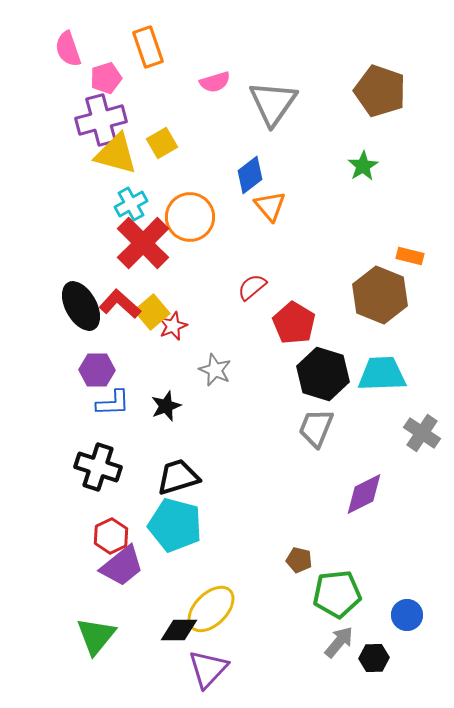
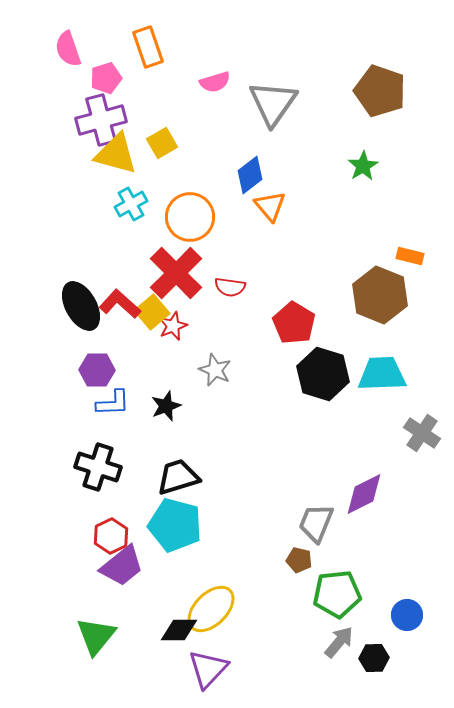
red cross at (143, 243): moved 33 px right, 30 px down
red semicircle at (252, 287): moved 22 px left; rotated 132 degrees counterclockwise
gray trapezoid at (316, 428): moved 95 px down
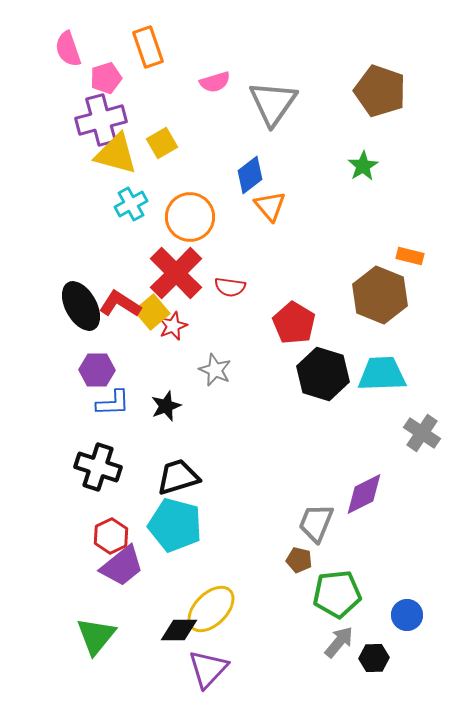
red L-shape at (120, 304): rotated 9 degrees counterclockwise
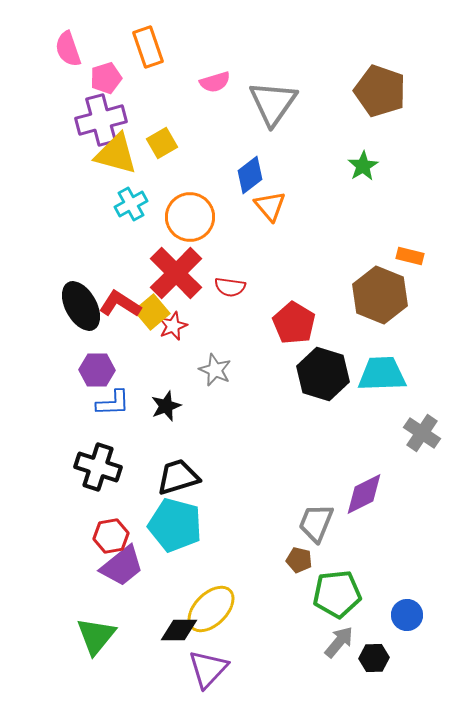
red hexagon at (111, 536): rotated 16 degrees clockwise
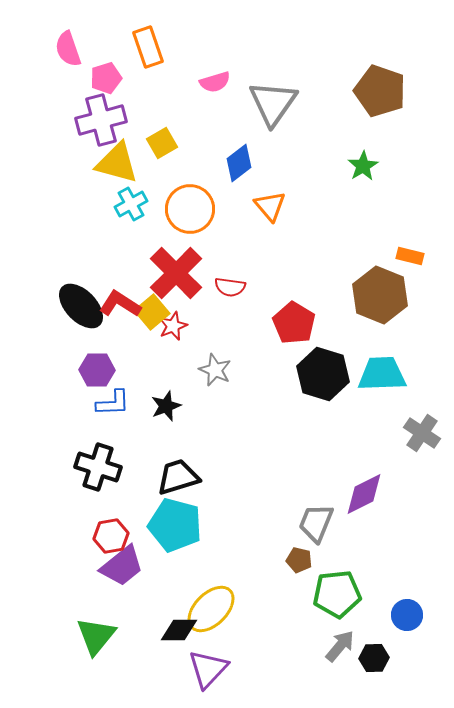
yellow triangle at (116, 154): moved 1 px right, 9 px down
blue diamond at (250, 175): moved 11 px left, 12 px up
orange circle at (190, 217): moved 8 px up
black ellipse at (81, 306): rotated 15 degrees counterclockwise
gray arrow at (339, 642): moved 1 px right, 4 px down
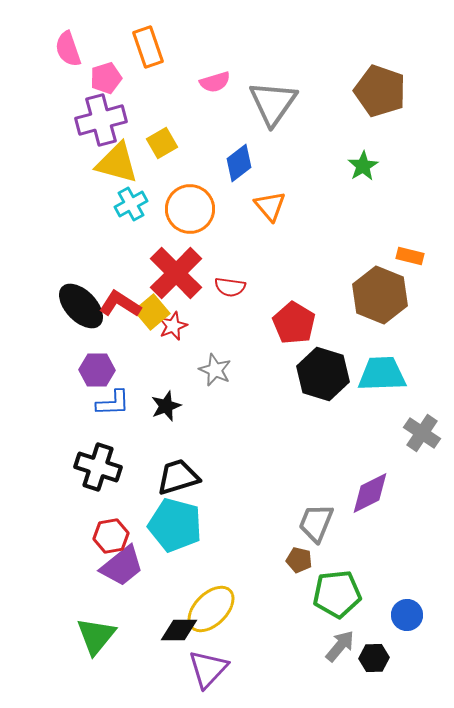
purple diamond at (364, 494): moved 6 px right, 1 px up
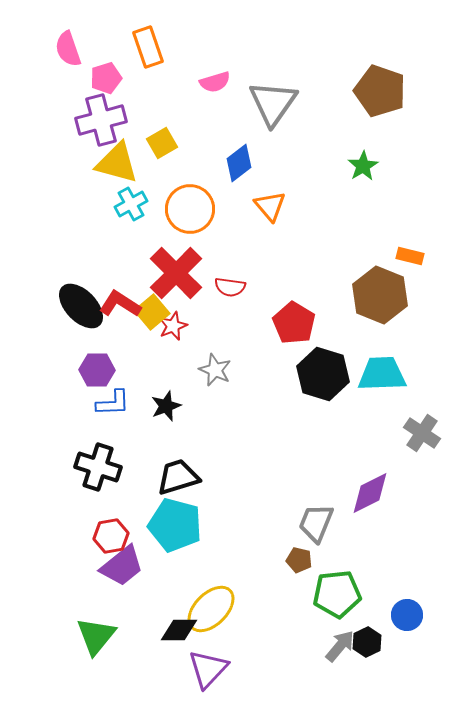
black hexagon at (374, 658): moved 7 px left, 16 px up; rotated 24 degrees counterclockwise
